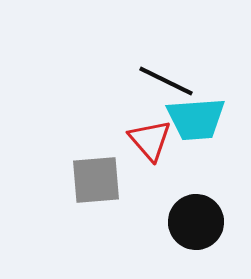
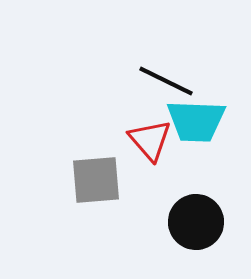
cyan trapezoid: moved 2 px down; rotated 6 degrees clockwise
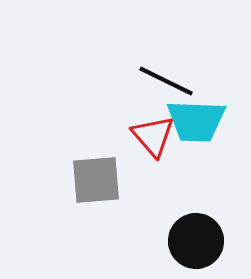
red triangle: moved 3 px right, 4 px up
black circle: moved 19 px down
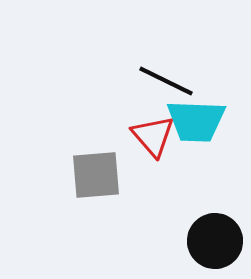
gray square: moved 5 px up
black circle: moved 19 px right
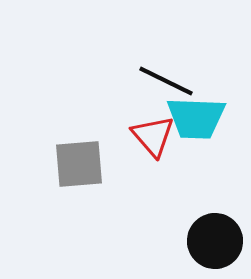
cyan trapezoid: moved 3 px up
gray square: moved 17 px left, 11 px up
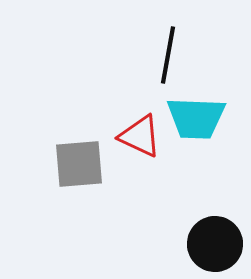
black line: moved 2 px right, 26 px up; rotated 74 degrees clockwise
red triangle: moved 13 px left; rotated 24 degrees counterclockwise
black circle: moved 3 px down
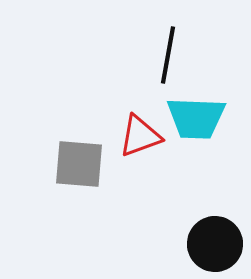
red triangle: rotated 45 degrees counterclockwise
gray square: rotated 10 degrees clockwise
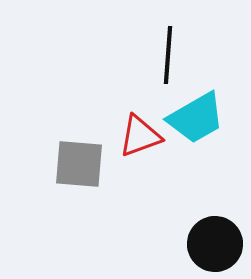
black line: rotated 6 degrees counterclockwise
cyan trapezoid: rotated 32 degrees counterclockwise
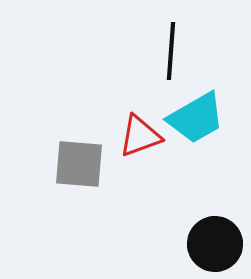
black line: moved 3 px right, 4 px up
